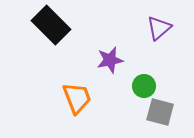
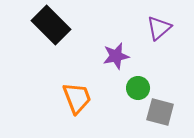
purple star: moved 6 px right, 4 px up
green circle: moved 6 px left, 2 px down
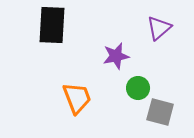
black rectangle: moved 1 px right; rotated 48 degrees clockwise
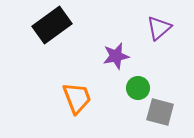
black rectangle: rotated 51 degrees clockwise
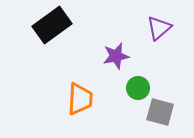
orange trapezoid: moved 3 px right, 1 px down; rotated 24 degrees clockwise
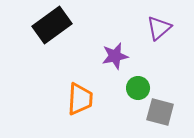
purple star: moved 1 px left
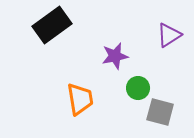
purple triangle: moved 10 px right, 7 px down; rotated 8 degrees clockwise
orange trapezoid: rotated 12 degrees counterclockwise
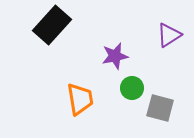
black rectangle: rotated 12 degrees counterclockwise
green circle: moved 6 px left
gray square: moved 4 px up
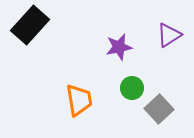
black rectangle: moved 22 px left
purple star: moved 4 px right, 9 px up
orange trapezoid: moved 1 px left, 1 px down
gray square: moved 1 px left, 1 px down; rotated 32 degrees clockwise
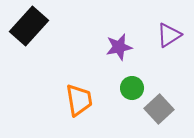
black rectangle: moved 1 px left, 1 px down
